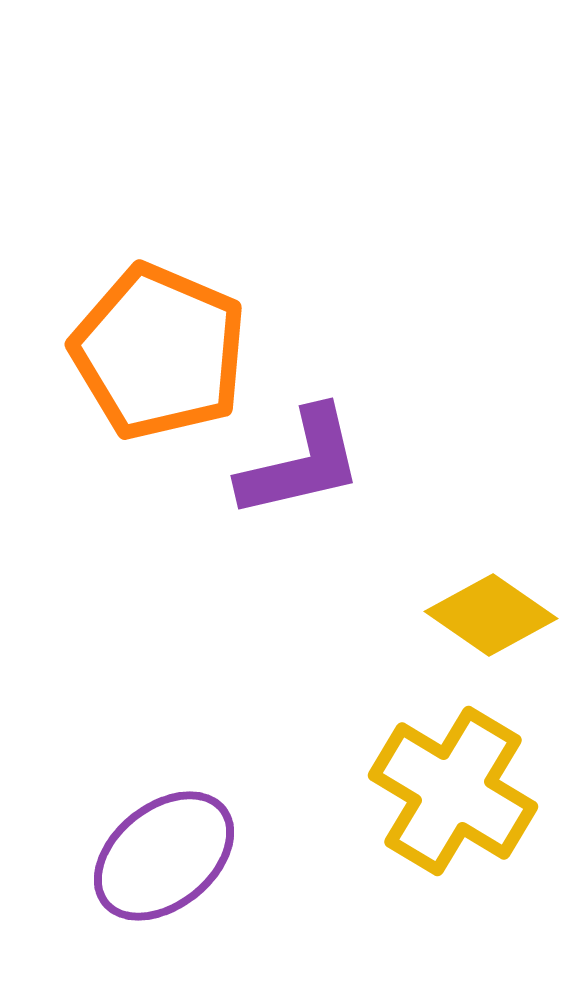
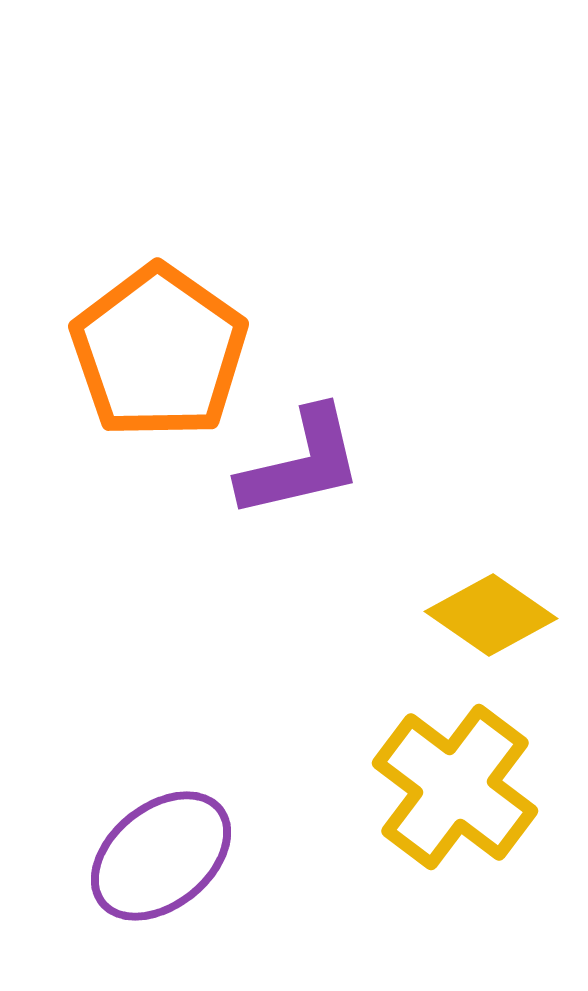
orange pentagon: rotated 12 degrees clockwise
yellow cross: moved 2 px right, 4 px up; rotated 6 degrees clockwise
purple ellipse: moved 3 px left
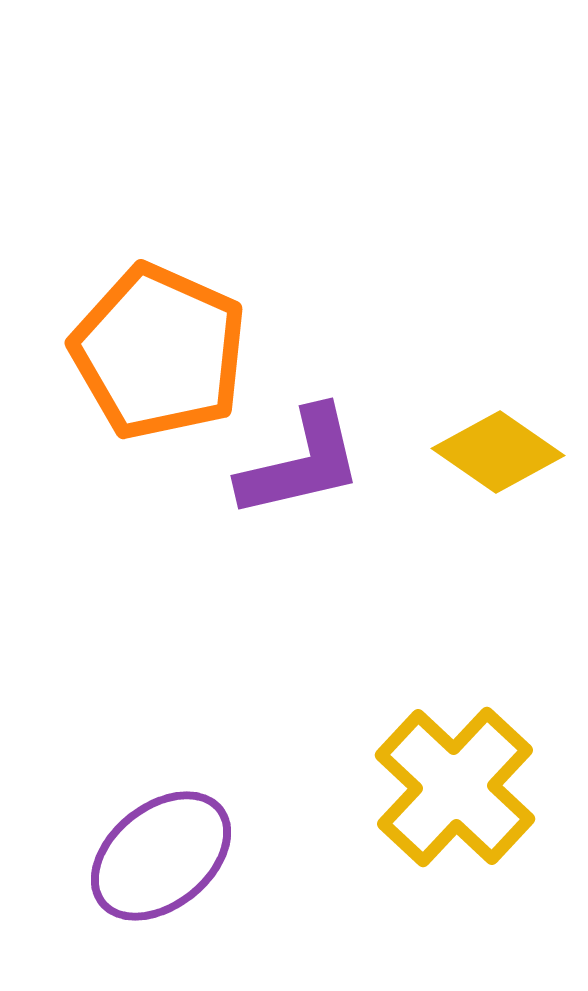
orange pentagon: rotated 11 degrees counterclockwise
yellow diamond: moved 7 px right, 163 px up
yellow cross: rotated 6 degrees clockwise
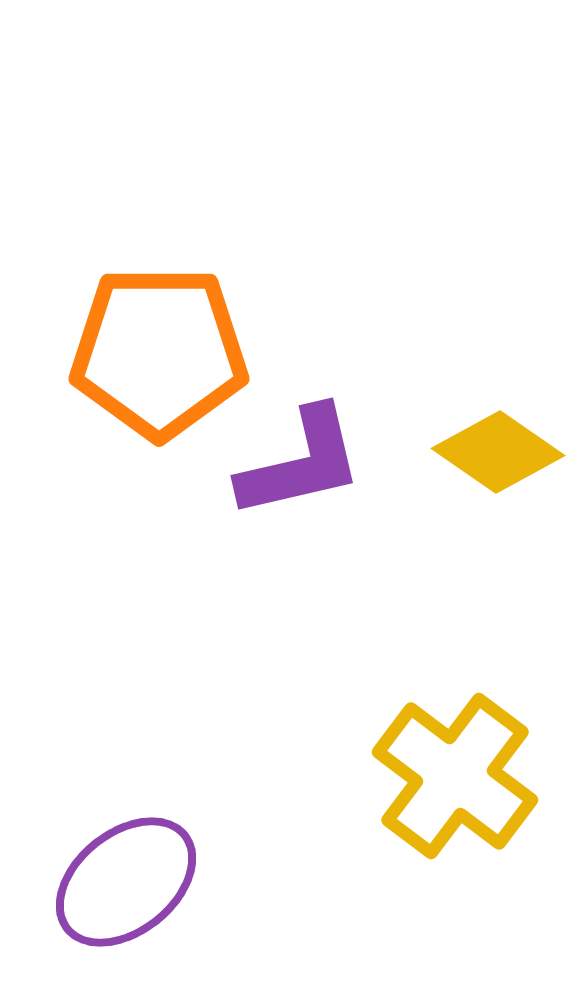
orange pentagon: rotated 24 degrees counterclockwise
yellow cross: moved 11 px up; rotated 6 degrees counterclockwise
purple ellipse: moved 35 px left, 26 px down
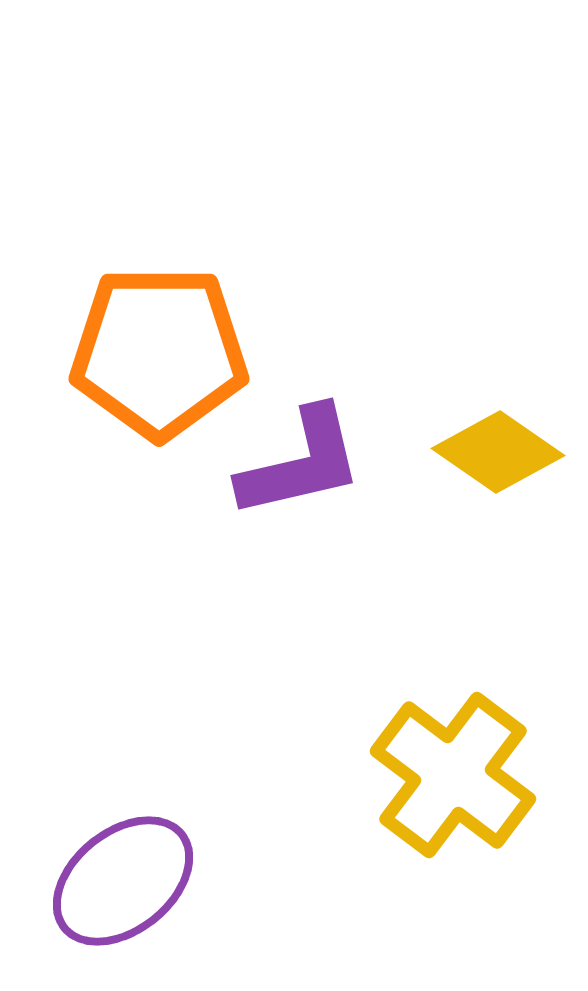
yellow cross: moved 2 px left, 1 px up
purple ellipse: moved 3 px left, 1 px up
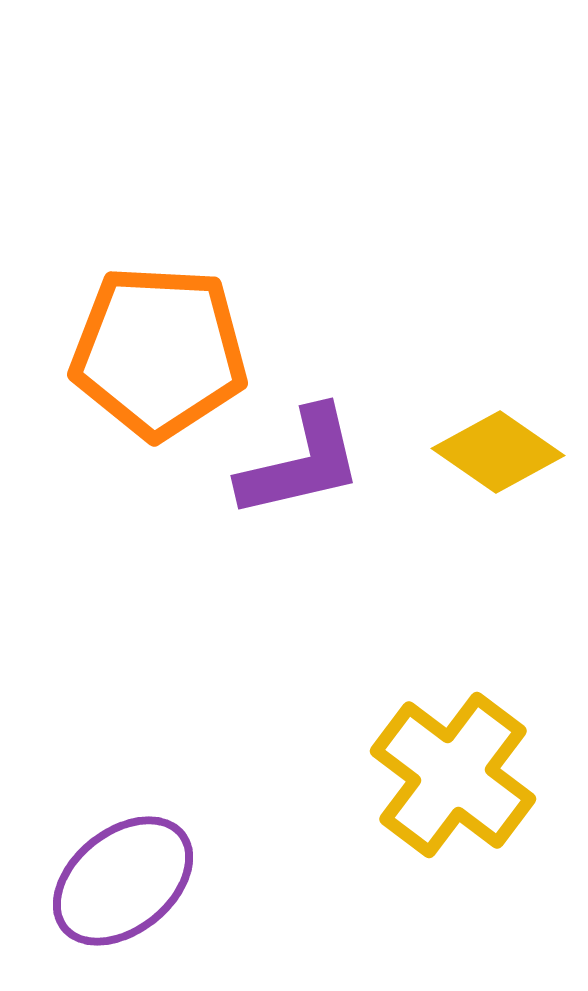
orange pentagon: rotated 3 degrees clockwise
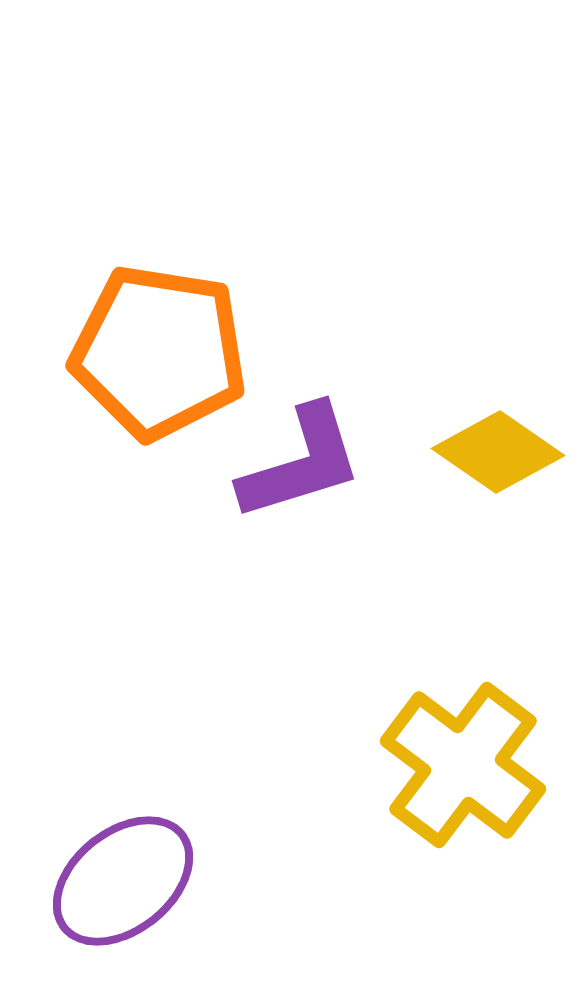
orange pentagon: rotated 6 degrees clockwise
purple L-shape: rotated 4 degrees counterclockwise
yellow cross: moved 10 px right, 10 px up
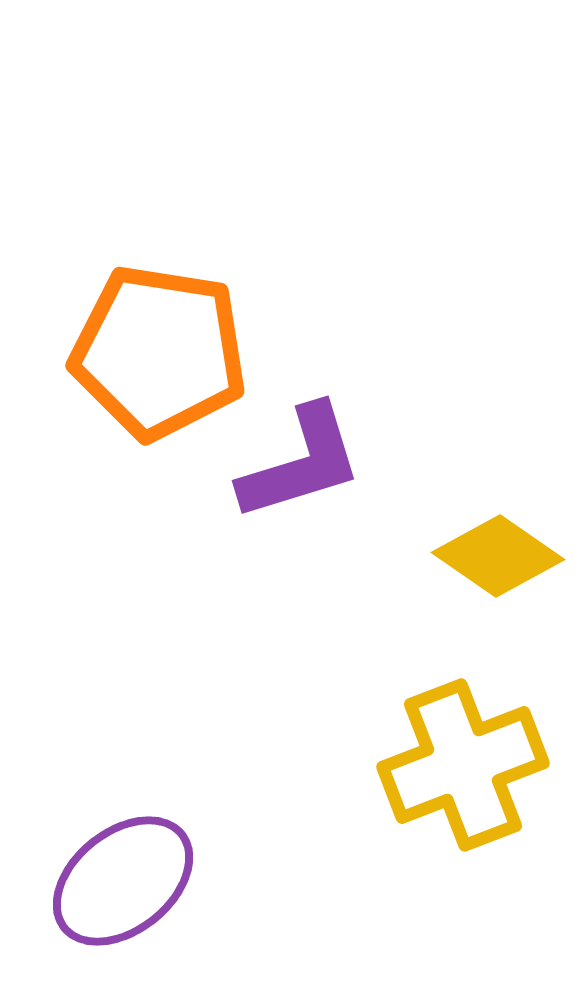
yellow diamond: moved 104 px down
yellow cross: rotated 32 degrees clockwise
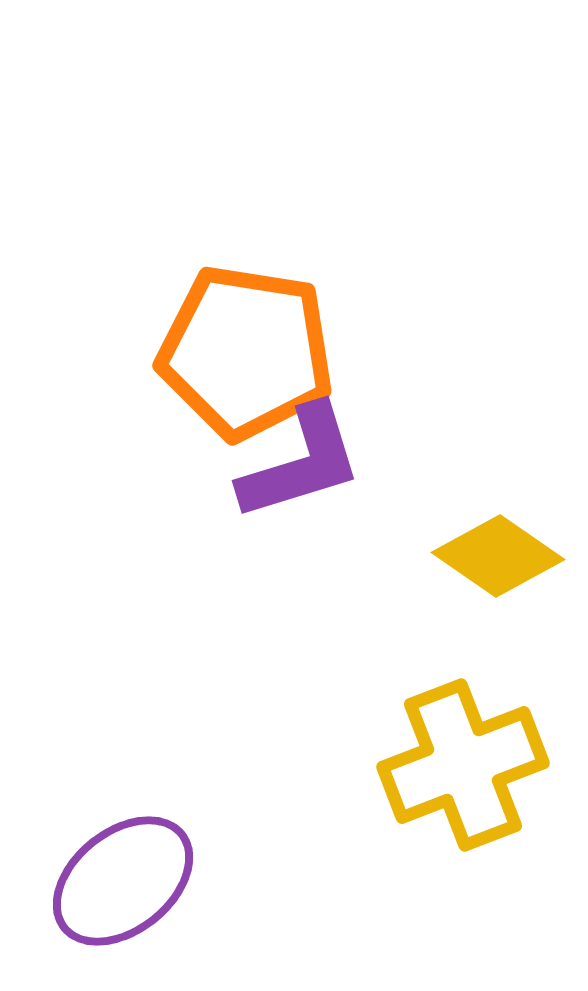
orange pentagon: moved 87 px right
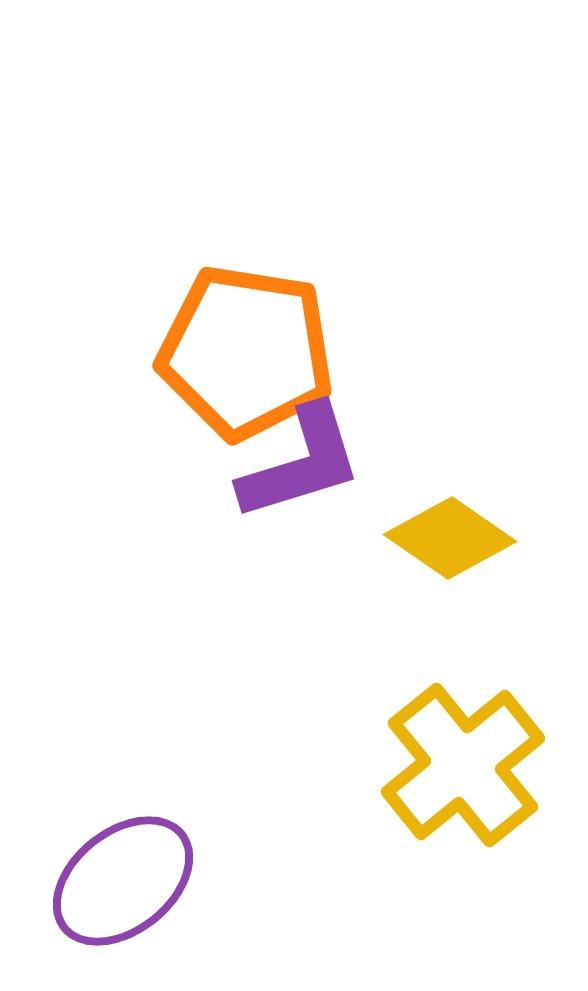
yellow diamond: moved 48 px left, 18 px up
yellow cross: rotated 18 degrees counterclockwise
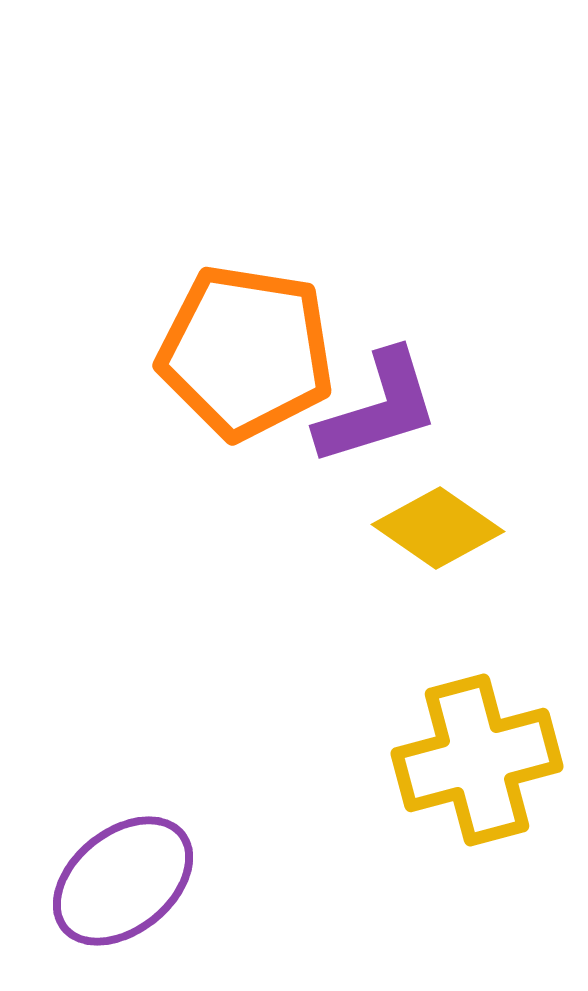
purple L-shape: moved 77 px right, 55 px up
yellow diamond: moved 12 px left, 10 px up
yellow cross: moved 14 px right, 5 px up; rotated 24 degrees clockwise
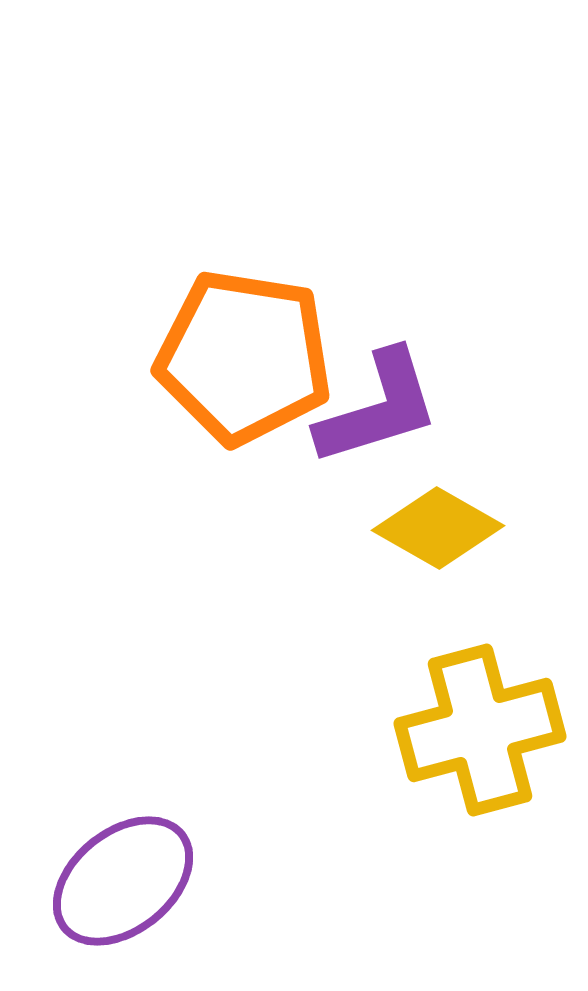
orange pentagon: moved 2 px left, 5 px down
yellow diamond: rotated 5 degrees counterclockwise
yellow cross: moved 3 px right, 30 px up
